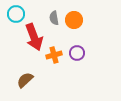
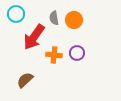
red arrow: rotated 56 degrees clockwise
orange cross: rotated 21 degrees clockwise
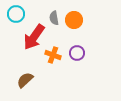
orange cross: moved 1 px left; rotated 14 degrees clockwise
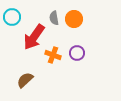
cyan circle: moved 4 px left, 3 px down
orange circle: moved 1 px up
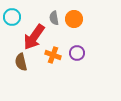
brown semicircle: moved 4 px left, 18 px up; rotated 60 degrees counterclockwise
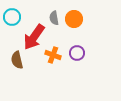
brown semicircle: moved 4 px left, 2 px up
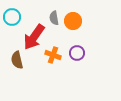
orange circle: moved 1 px left, 2 px down
